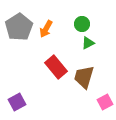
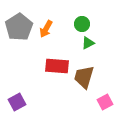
red rectangle: moved 1 px right, 1 px up; rotated 45 degrees counterclockwise
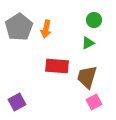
green circle: moved 12 px right, 4 px up
orange arrow: rotated 18 degrees counterclockwise
brown trapezoid: moved 3 px right
pink square: moved 11 px left
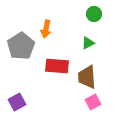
green circle: moved 6 px up
gray pentagon: moved 2 px right, 19 px down
brown trapezoid: rotated 20 degrees counterclockwise
pink square: moved 1 px left
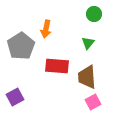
green triangle: rotated 24 degrees counterclockwise
purple square: moved 2 px left, 5 px up
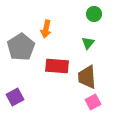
gray pentagon: moved 1 px down
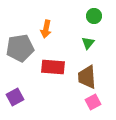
green circle: moved 2 px down
gray pentagon: moved 1 px left, 1 px down; rotated 24 degrees clockwise
red rectangle: moved 4 px left, 1 px down
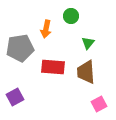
green circle: moved 23 px left
brown trapezoid: moved 1 px left, 5 px up
pink square: moved 6 px right, 2 px down
